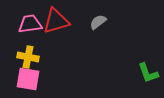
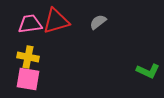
green L-shape: moved 2 px up; rotated 45 degrees counterclockwise
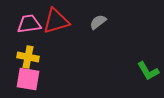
pink trapezoid: moved 1 px left
green L-shape: rotated 35 degrees clockwise
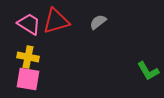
pink trapezoid: rotated 40 degrees clockwise
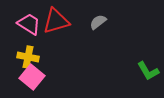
pink square: moved 4 px right, 2 px up; rotated 30 degrees clockwise
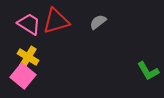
yellow cross: rotated 20 degrees clockwise
pink square: moved 9 px left, 1 px up
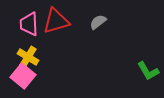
pink trapezoid: rotated 125 degrees counterclockwise
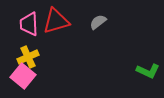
yellow cross: rotated 35 degrees clockwise
green L-shape: rotated 35 degrees counterclockwise
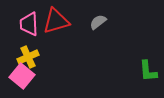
green L-shape: rotated 60 degrees clockwise
pink square: moved 1 px left
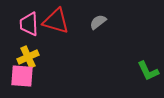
red triangle: rotated 32 degrees clockwise
green L-shape: rotated 20 degrees counterclockwise
pink square: rotated 35 degrees counterclockwise
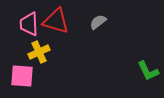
yellow cross: moved 11 px right, 5 px up
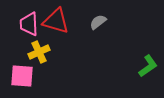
green L-shape: moved 5 px up; rotated 100 degrees counterclockwise
